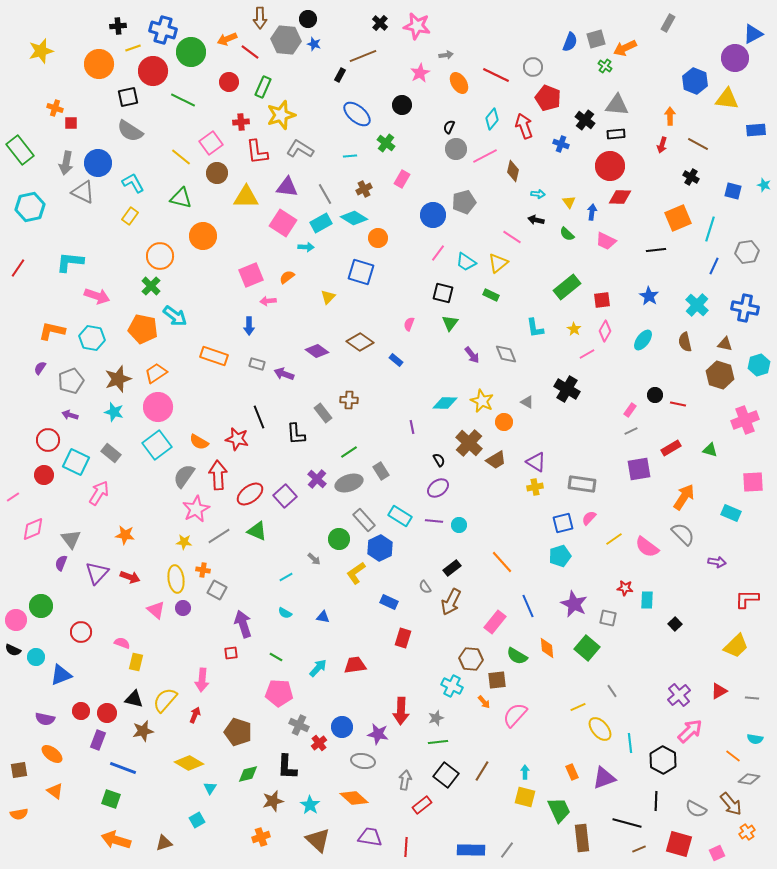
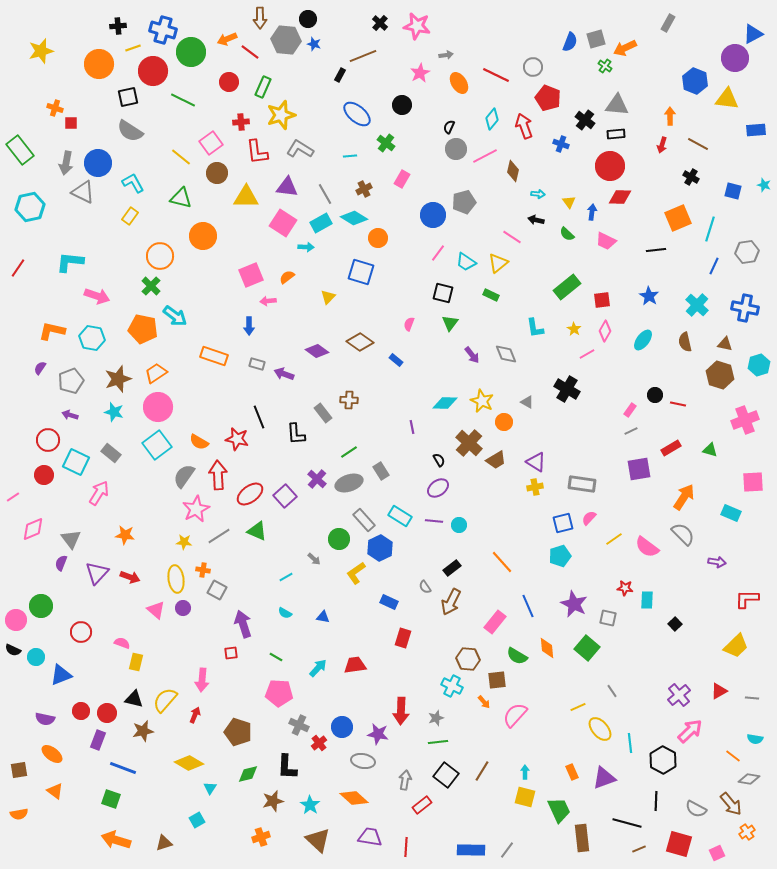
brown hexagon at (471, 659): moved 3 px left
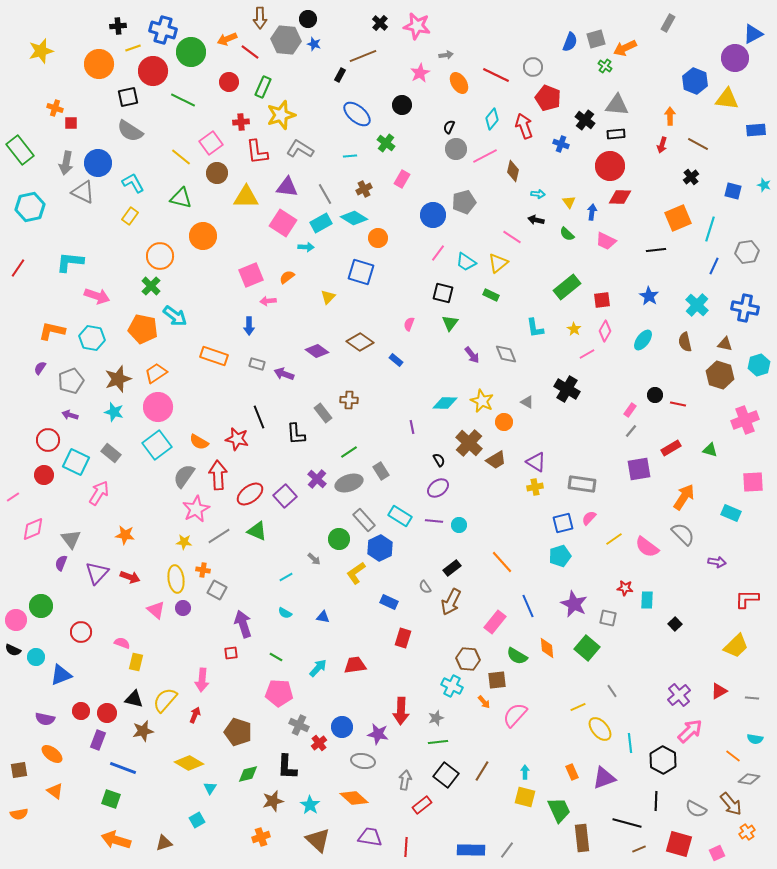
black cross at (691, 177): rotated 21 degrees clockwise
gray line at (631, 431): rotated 24 degrees counterclockwise
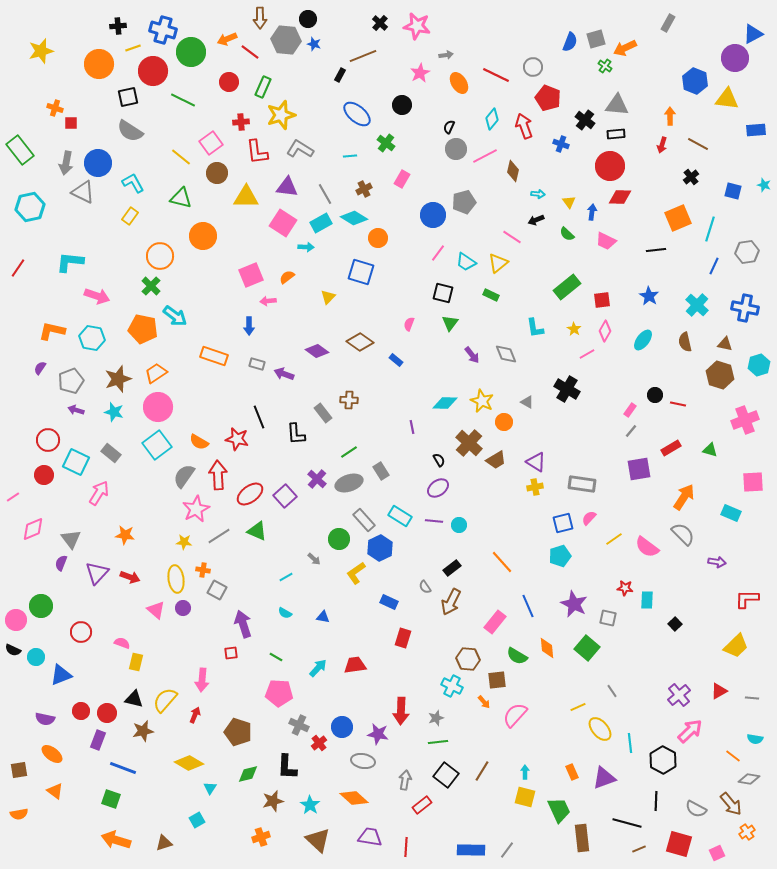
black arrow at (536, 220): rotated 35 degrees counterclockwise
purple arrow at (70, 415): moved 6 px right, 5 px up
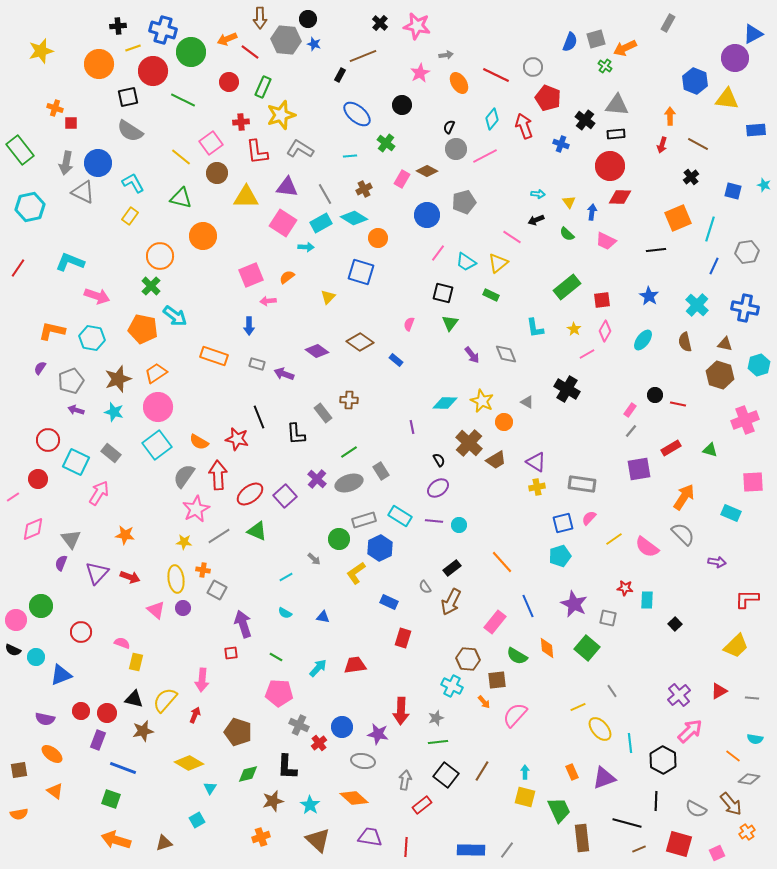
brown diamond at (513, 171): moved 86 px left; rotated 75 degrees counterclockwise
blue circle at (433, 215): moved 6 px left
cyan L-shape at (70, 262): rotated 16 degrees clockwise
red circle at (44, 475): moved 6 px left, 4 px down
yellow cross at (535, 487): moved 2 px right
gray rectangle at (364, 520): rotated 65 degrees counterclockwise
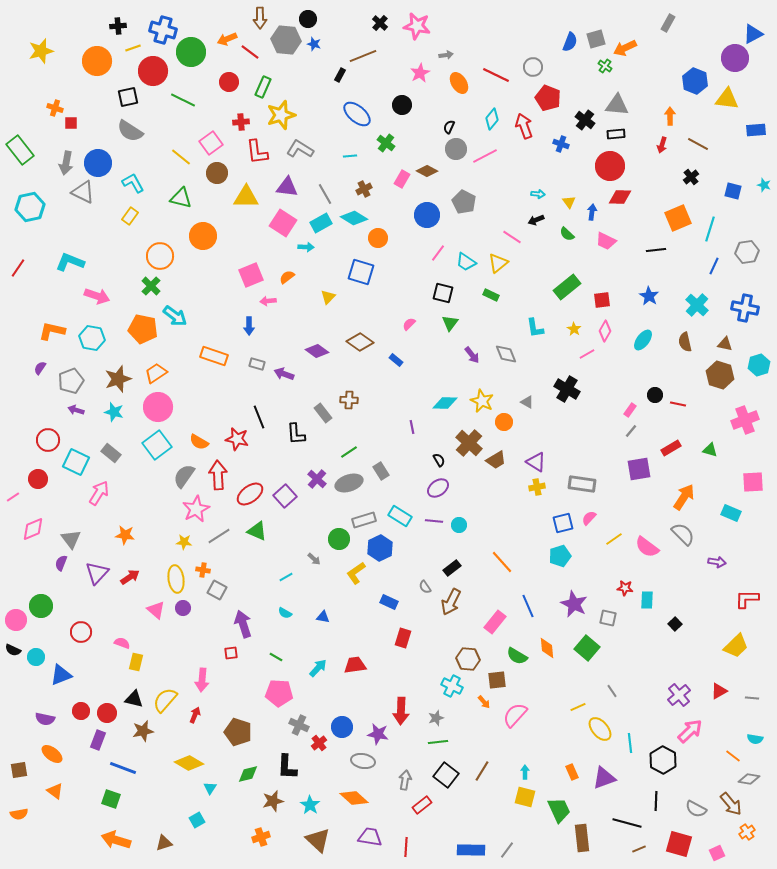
orange circle at (99, 64): moved 2 px left, 3 px up
gray pentagon at (464, 202): rotated 30 degrees counterclockwise
pink semicircle at (409, 324): rotated 24 degrees clockwise
red arrow at (130, 577): rotated 54 degrees counterclockwise
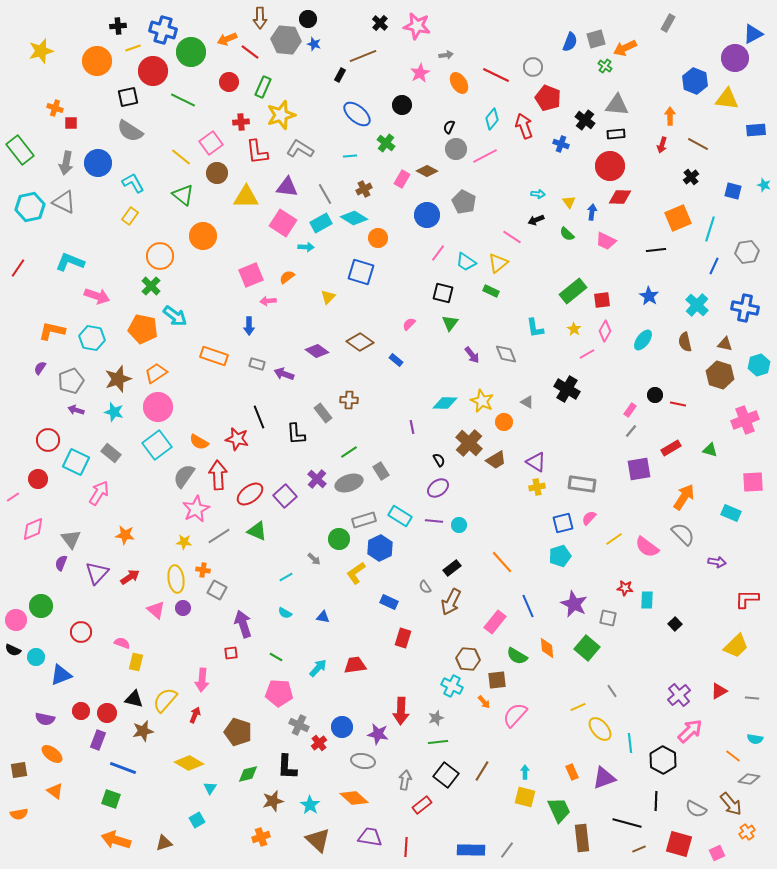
gray triangle at (83, 192): moved 19 px left, 10 px down
green triangle at (181, 198): moved 2 px right, 3 px up; rotated 25 degrees clockwise
green rectangle at (567, 287): moved 6 px right, 4 px down
green rectangle at (491, 295): moved 4 px up
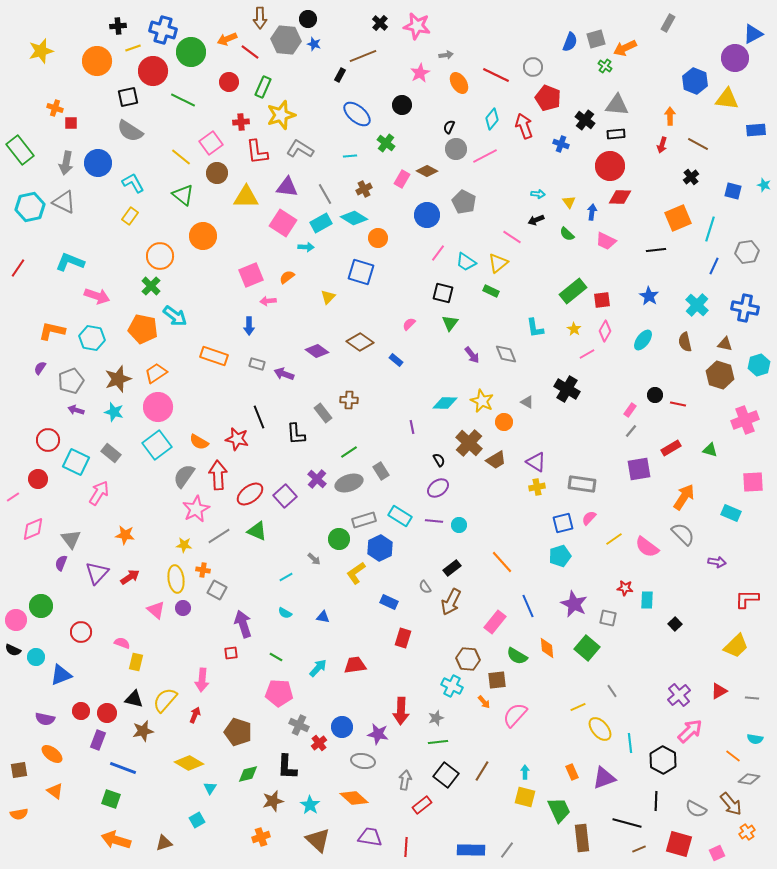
yellow star at (184, 542): moved 3 px down
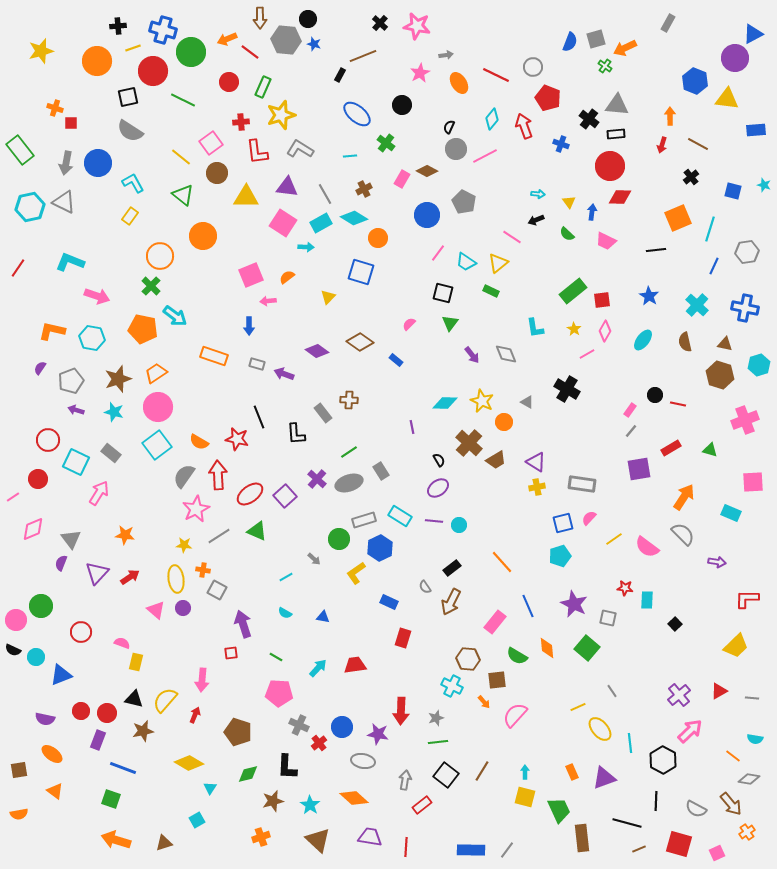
black cross at (585, 120): moved 4 px right, 1 px up
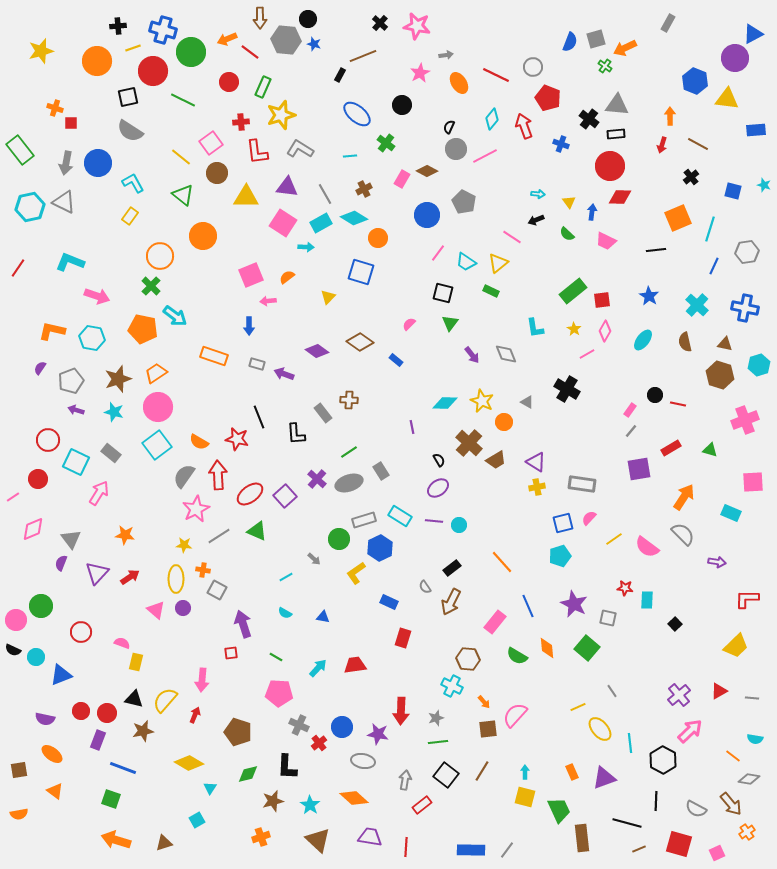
yellow ellipse at (176, 579): rotated 8 degrees clockwise
brown square at (497, 680): moved 9 px left, 49 px down
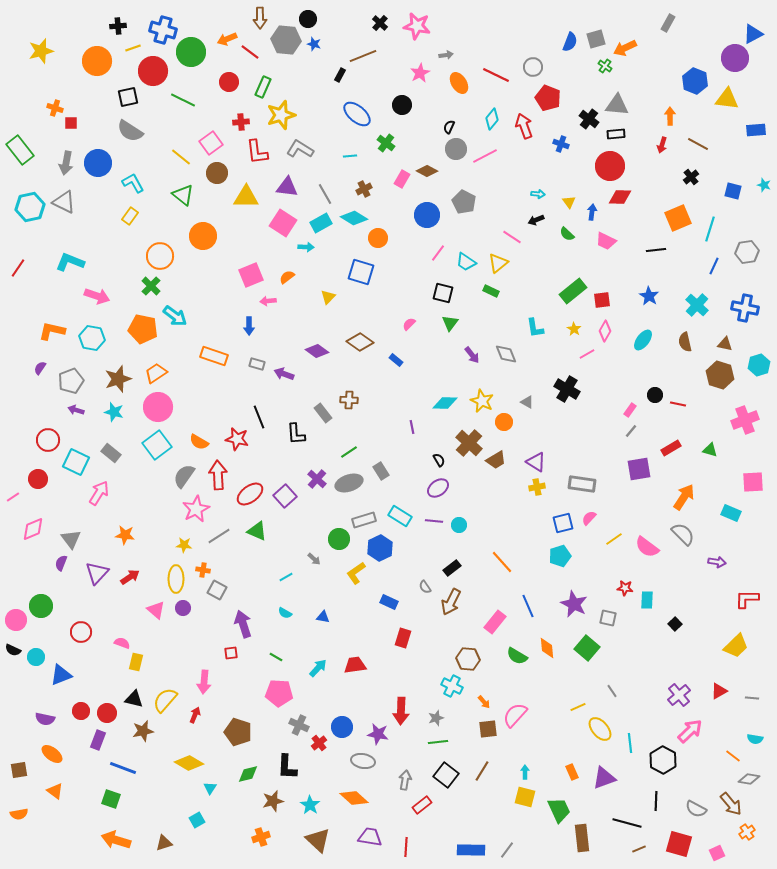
pink arrow at (202, 680): moved 2 px right, 2 px down
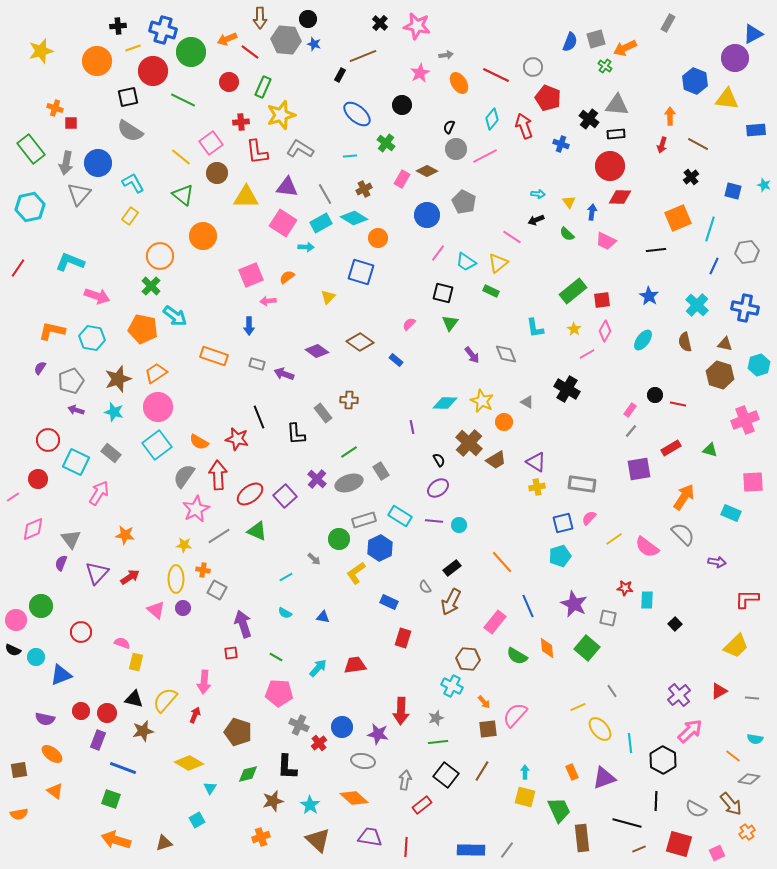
green rectangle at (20, 150): moved 11 px right, 1 px up
gray triangle at (64, 202): moved 15 px right, 8 px up; rotated 45 degrees clockwise
